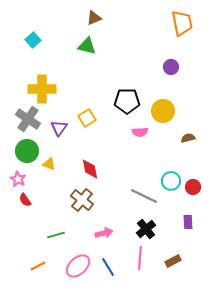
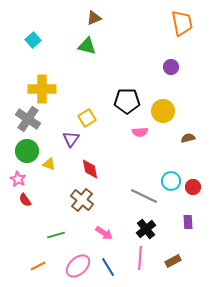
purple triangle: moved 12 px right, 11 px down
pink arrow: rotated 48 degrees clockwise
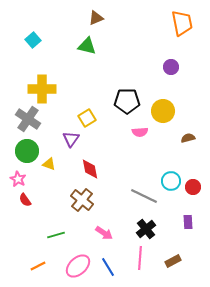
brown triangle: moved 2 px right
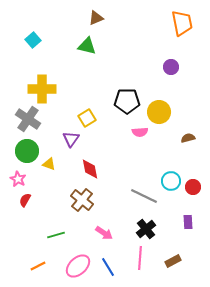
yellow circle: moved 4 px left, 1 px down
red semicircle: rotated 64 degrees clockwise
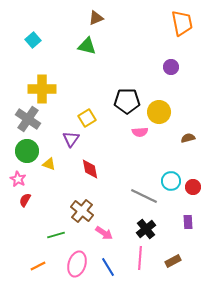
brown cross: moved 11 px down
pink ellipse: moved 1 px left, 2 px up; rotated 30 degrees counterclockwise
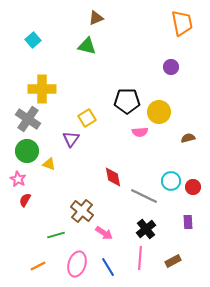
red diamond: moved 23 px right, 8 px down
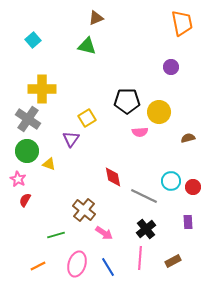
brown cross: moved 2 px right, 1 px up
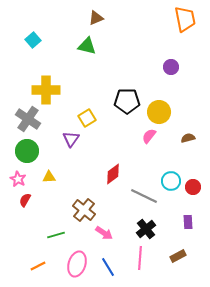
orange trapezoid: moved 3 px right, 4 px up
yellow cross: moved 4 px right, 1 px down
pink semicircle: moved 9 px right, 4 px down; rotated 133 degrees clockwise
yellow triangle: moved 13 px down; rotated 24 degrees counterclockwise
red diamond: moved 3 px up; rotated 65 degrees clockwise
brown rectangle: moved 5 px right, 5 px up
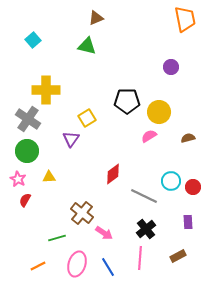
pink semicircle: rotated 21 degrees clockwise
brown cross: moved 2 px left, 3 px down
green line: moved 1 px right, 3 px down
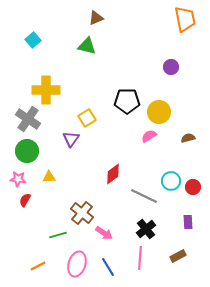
pink star: rotated 21 degrees counterclockwise
green line: moved 1 px right, 3 px up
